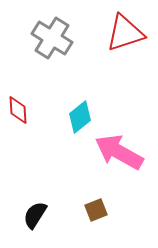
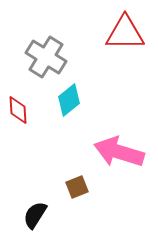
red triangle: rotated 18 degrees clockwise
gray cross: moved 6 px left, 19 px down
cyan diamond: moved 11 px left, 17 px up
pink arrow: rotated 12 degrees counterclockwise
brown square: moved 19 px left, 23 px up
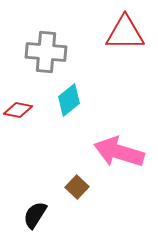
gray cross: moved 5 px up; rotated 27 degrees counterclockwise
red diamond: rotated 76 degrees counterclockwise
brown square: rotated 25 degrees counterclockwise
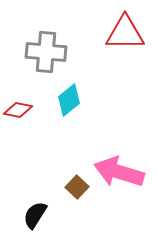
pink arrow: moved 20 px down
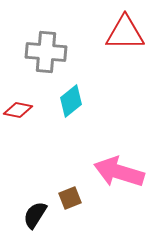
cyan diamond: moved 2 px right, 1 px down
brown square: moved 7 px left, 11 px down; rotated 25 degrees clockwise
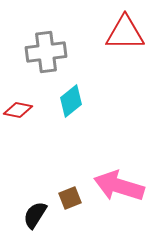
gray cross: rotated 12 degrees counterclockwise
pink arrow: moved 14 px down
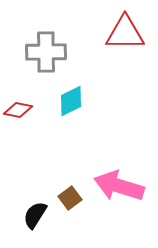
gray cross: rotated 6 degrees clockwise
cyan diamond: rotated 12 degrees clockwise
brown square: rotated 15 degrees counterclockwise
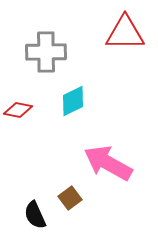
cyan diamond: moved 2 px right
pink arrow: moved 11 px left, 23 px up; rotated 12 degrees clockwise
black semicircle: rotated 56 degrees counterclockwise
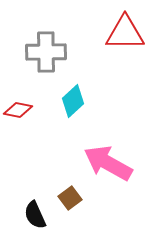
cyan diamond: rotated 16 degrees counterclockwise
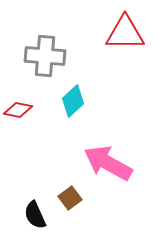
gray cross: moved 1 px left, 4 px down; rotated 6 degrees clockwise
